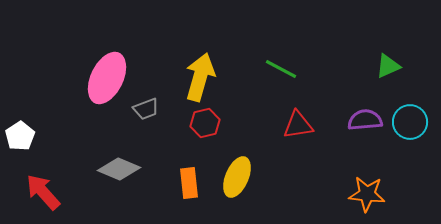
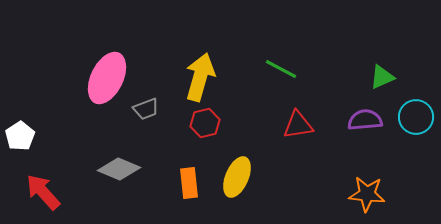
green triangle: moved 6 px left, 11 px down
cyan circle: moved 6 px right, 5 px up
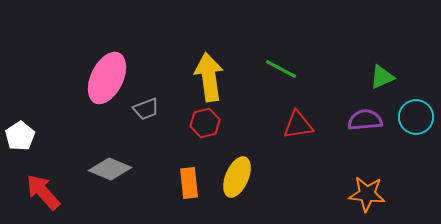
yellow arrow: moved 9 px right; rotated 24 degrees counterclockwise
gray diamond: moved 9 px left
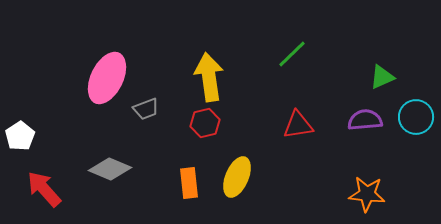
green line: moved 11 px right, 15 px up; rotated 72 degrees counterclockwise
red arrow: moved 1 px right, 3 px up
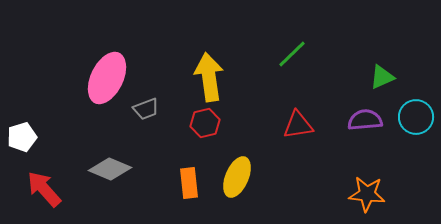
white pentagon: moved 2 px right, 1 px down; rotated 16 degrees clockwise
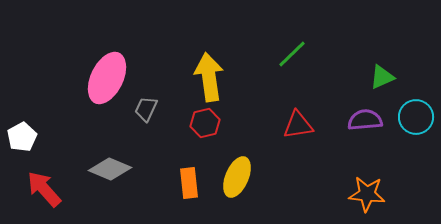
gray trapezoid: rotated 136 degrees clockwise
white pentagon: rotated 12 degrees counterclockwise
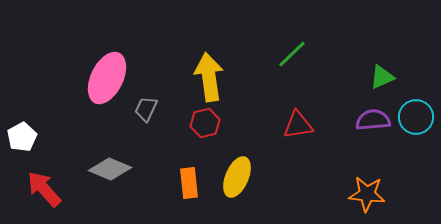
purple semicircle: moved 8 px right
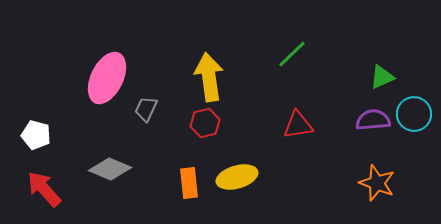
cyan circle: moved 2 px left, 3 px up
white pentagon: moved 14 px right, 2 px up; rotated 28 degrees counterclockwise
yellow ellipse: rotated 51 degrees clockwise
orange star: moved 10 px right, 11 px up; rotated 15 degrees clockwise
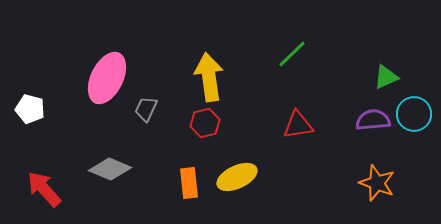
green triangle: moved 4 px right
white pentagon: moved 6 px left, 26 px up
yellow ellipse: rotated 9 degrees counterclockwise
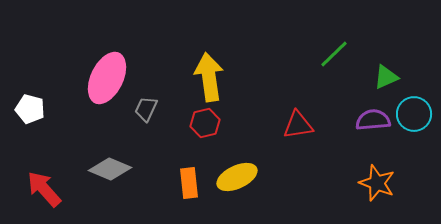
green line: moved 42 px right
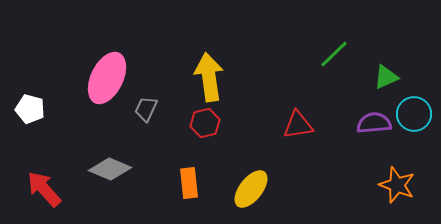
purple semicircle: moved 1 px right, 3 px down
yellow ellipse: moved 14 px right, 12 px down; rotated 27 degrees counterclockwise
orange star: moved 20 px right, 2 px down
